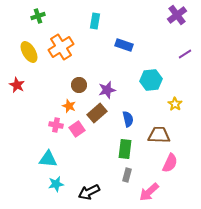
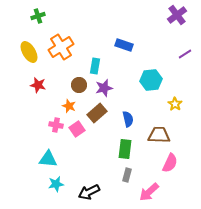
cyan rectangle: moved 45 px down
red star: moved 21 px right; rotated 14 degrees counterclockwise
purple star: moved 3 px left, 2 px up
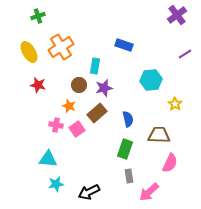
green rectangle: rotated 12 degrees clockwise
gray rectangle: moved 2 px right, 1 px down; rotated 24 degrees counterclockwise
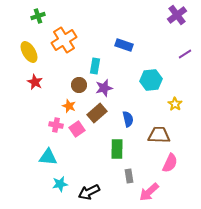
orange cross: moved 3 px right, 7 px up
red star: moved 3 px left, 3 px up; rotated 14 degrees clockwise
green rectangle: moved 8 px left; rotated 18 degrees counterclockwise
cyan triangle: moved 2 px up
cyan star: moved 4 px right
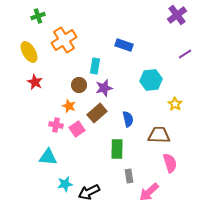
pink semicircle: rotated 42 degrees counterclockwise
cyan star: moved 5 px right
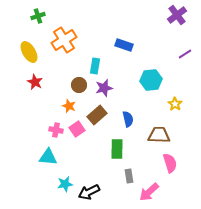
brown rectangle: moved 2 px down
pink cross: moved 5 px down
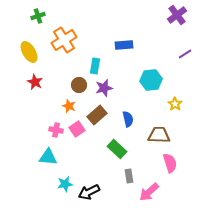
blue rectangle: rotated 24 degrees counterclockwise
green rectangle: rotated 48 degrees counterclockwise
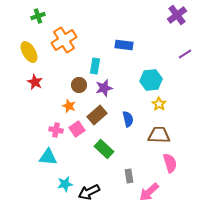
blue rectangle: rotated 12 degrees clockwise
yellow star: moved 16 px left
green rectangle: moved 13 px left
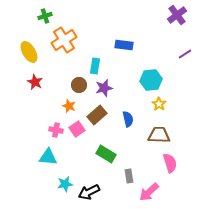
green cross: moved 7 px right
green rectangle: moved 2 px right, 5 px down; rotated 12 degrees counterclockwise
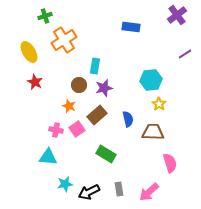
blue rectangle: moved 7 px right, 18 px up
brown trapezoid: moved 6 px left, 3 px up
gray rectangle: moved 10 px left, 13 px down
